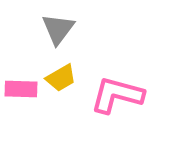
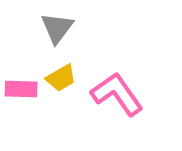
gray triangle: moved 1 px left, 1 px up
pink L-shape: moved 1 px up; rotated 40 degrees clockwise
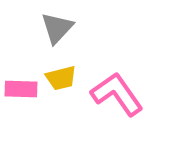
gray triangle: rotated 6 degrees clockwise
yellow trapezoid: rotated 16 degrees clockwise
